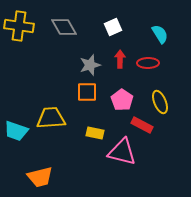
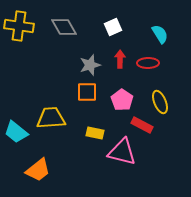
cyan trapezoid: moved 1 px down; rotated 20 degrees clockwise
orange trapezoid: moved 2 px left, 7 px up; rotated 24 degrees counterclockwise
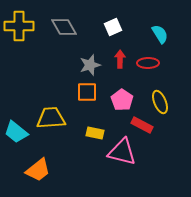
yellow cross: rotated 8 degrees counterclockwise
